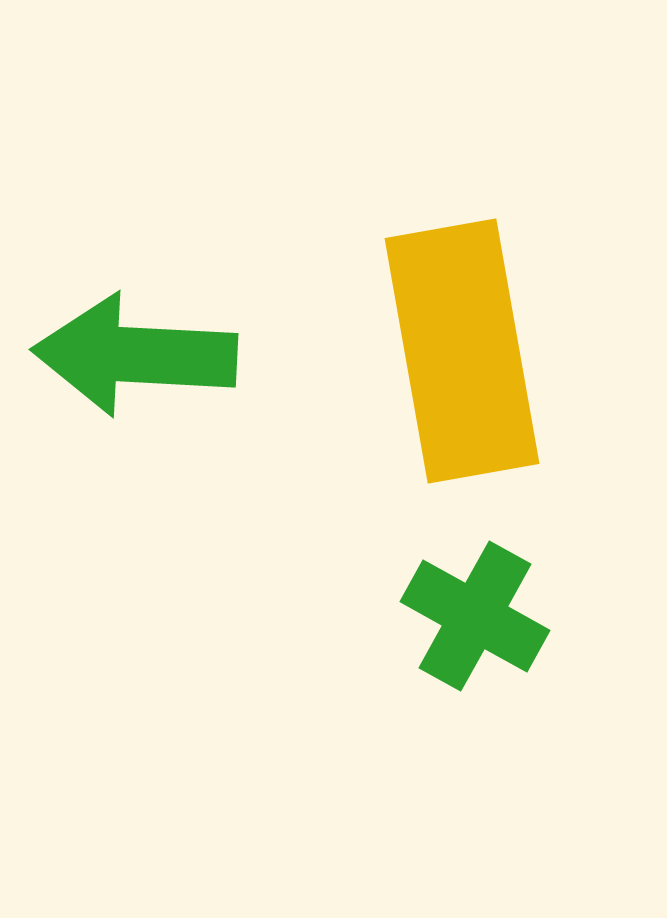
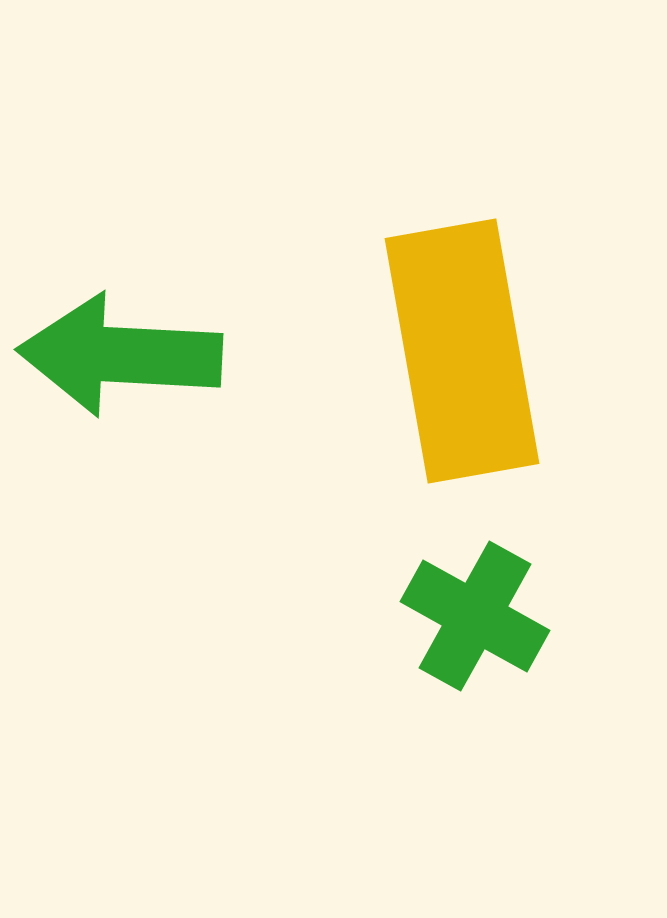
green arrow: moved 15 px left
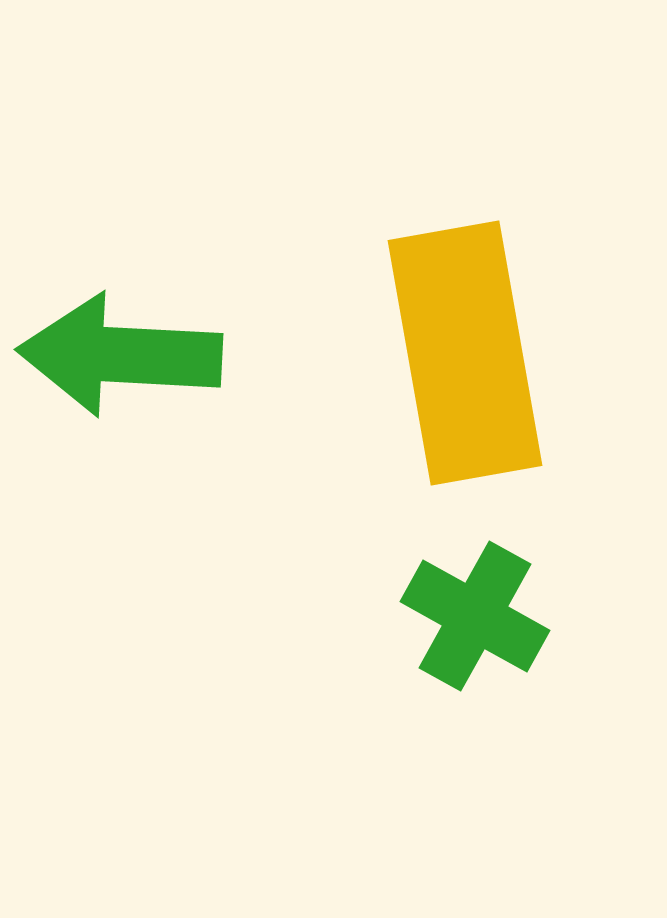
yellow rectangle: moved 3 px right, 2 px down
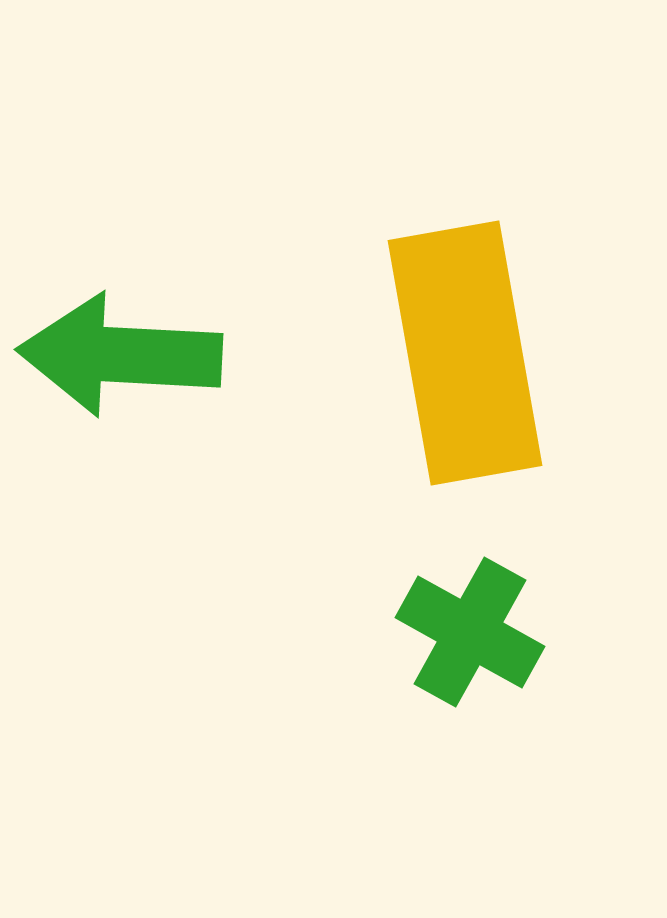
green cross: moved 5 px left, 16 px down
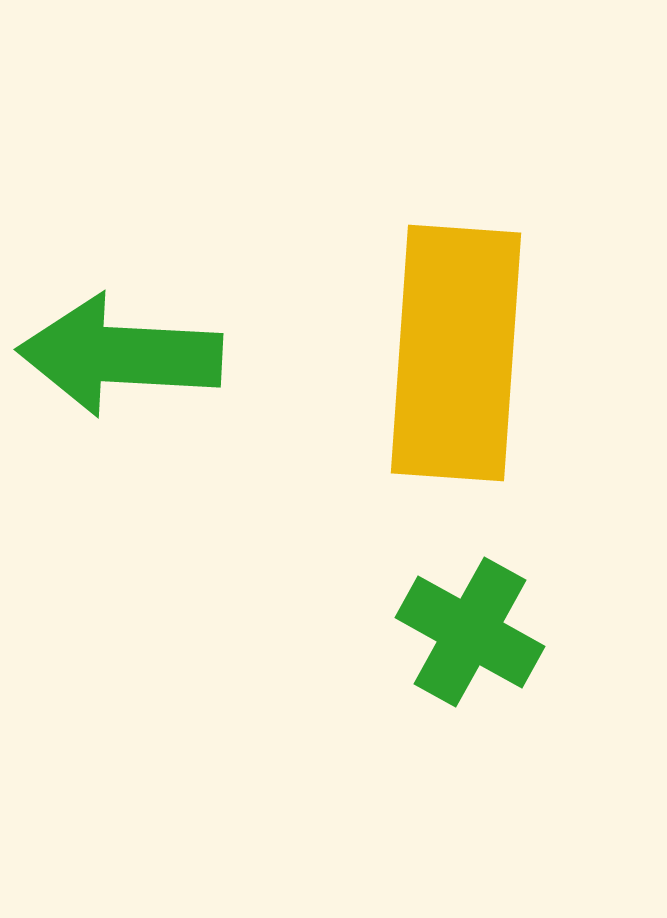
yellow rectangle: moved 9 px left; rotated 14 degrees clockwise
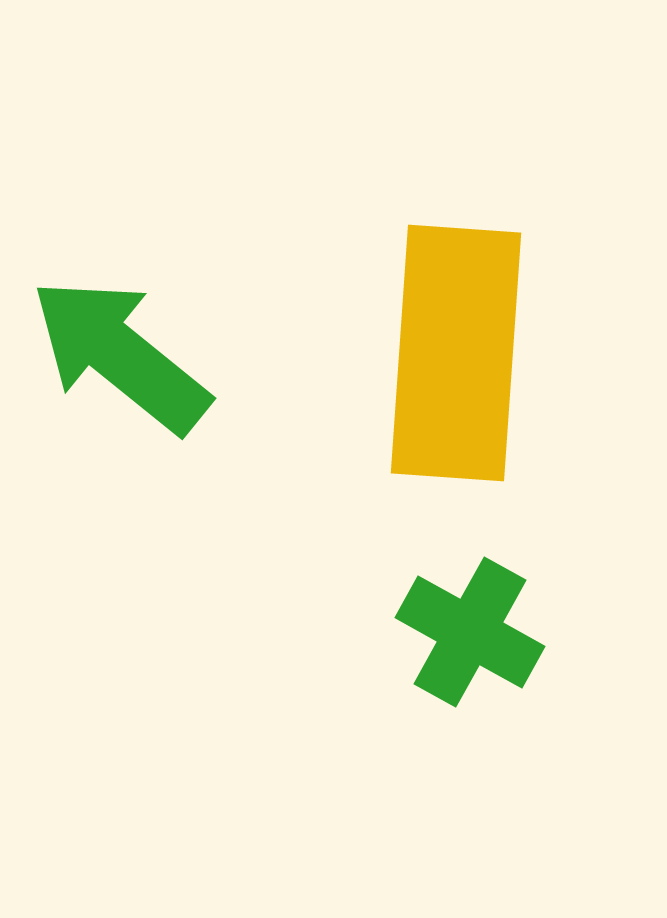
green arrow: rotated 36 degrees clockwise
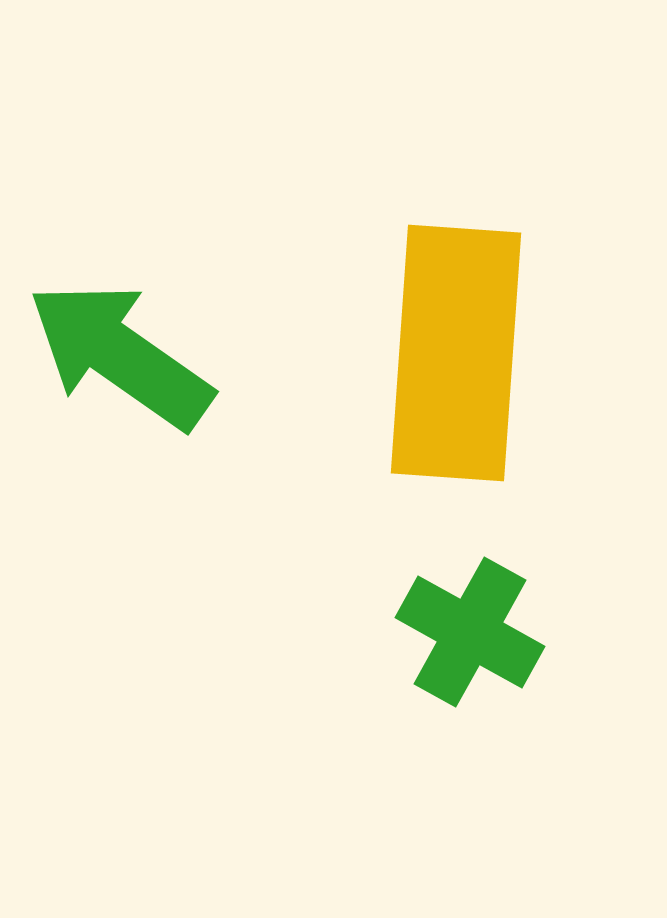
green arrow: rotated 4 degrees counterclockwise
